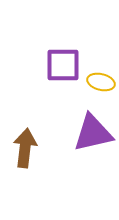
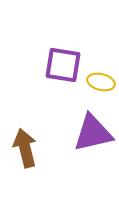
purple square: rotated 9 degrees clockwise
brown arrow: rotated 21 degrees counterclockwise
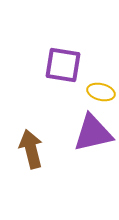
yellow ellipse: moved 10 px down
brown arrow: moved 6 px right, 1 px down
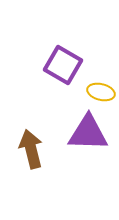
purple square: rotated 21 degrees clockwise
purple triangle: moved 5 px left; rotated 15 degrees clockwise
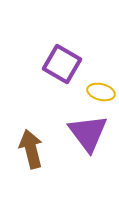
purple square: moved 1 px left, 1 px up
purple triangle: rotated 51 degrees clockwise
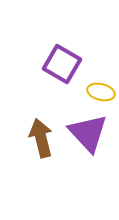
purple triangle: rotated 6 degrees counterclockwise
brown arrow: moved 10 px right, 11 px up
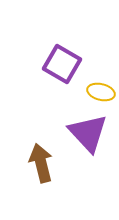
brown arrow: moved 25 px down
